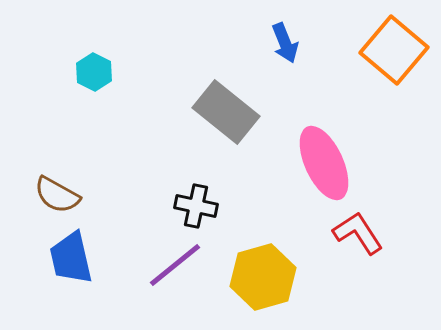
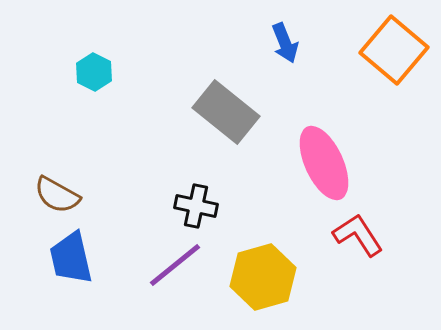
red L-shape: moved 2 px down
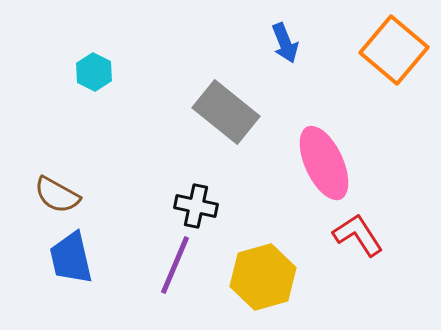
purple line: rotated 28 degrees counterclockwise
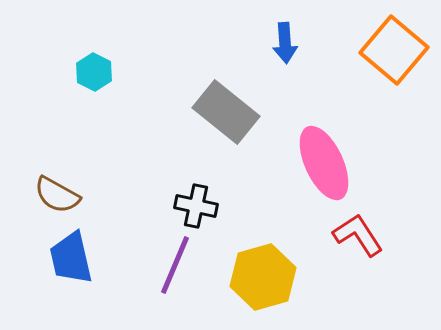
blue arrow: rotated 18 degrees clockwise
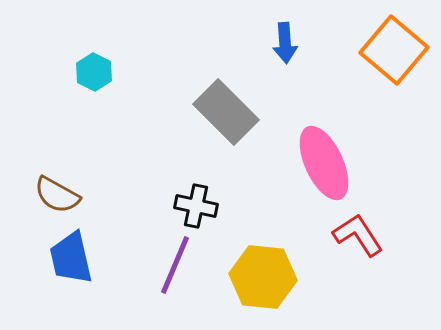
gray rectangle: rotated 6 degrees clockwise
yellow hexagon: rotated 22 degrees clockwise
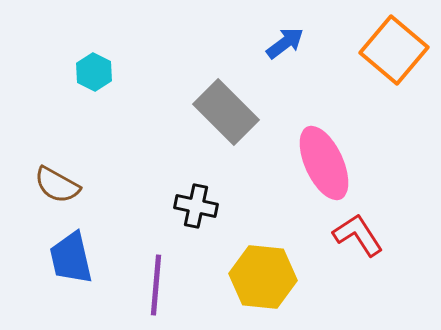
blue arrow: rotated 123 degrees counterclockwise
brown semicircle: moved 10 px up
purple line: moved 19 px left, 20 px down; rotated 18 degrees counterclockwise
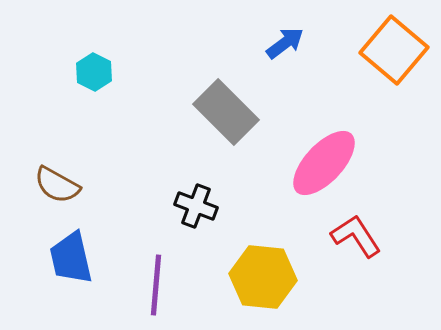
pink ellipse: rotated 68 degrees clockwise
black cross: rotated 9 degrees clockwise
red L-shape: moved 2 px left, 1 px down
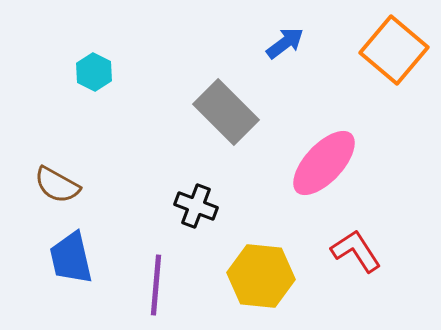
red L-shape: moved 15 px down
yellow hexagon: moved 2 px left, 1 px up
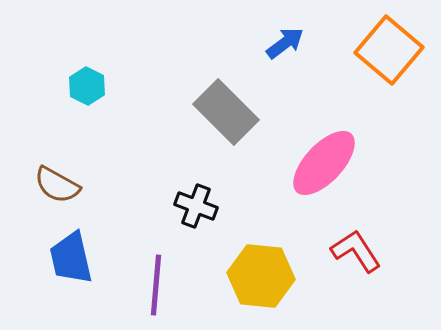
orange square: moved 5 px left
cyan hexagon: moved 7 px left, 14 px down
